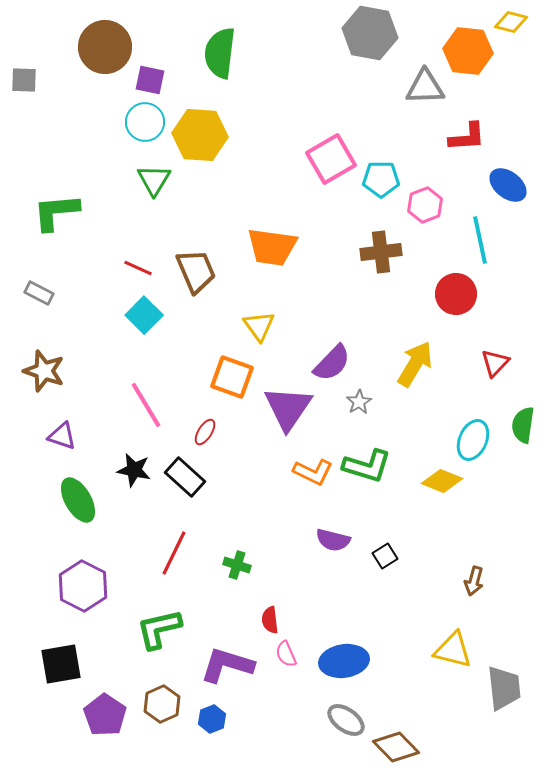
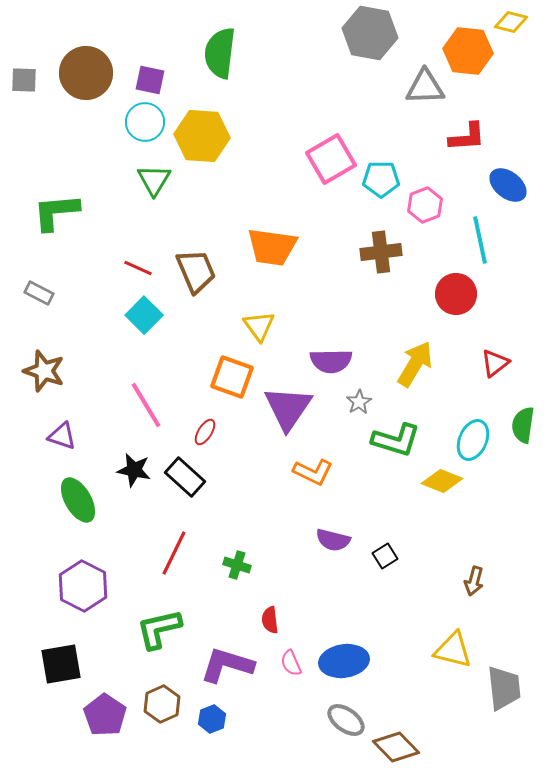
brown circle at (105, 47): moved 19 px left, 26 px down
yellow hexagon at (200, 135): moved 2 px right, 1 px down
purple semicircle at (332, 363): moved 1 px left, 2 px up; rotated 45 degrees clockwise
red triangle at (495, 363): rotated 8 degrees clockwise
green L-shape at (367, 466): moved 29 px right, 26 px up
pink semicircle at (286, 654): moved 5 px right, 9 px down
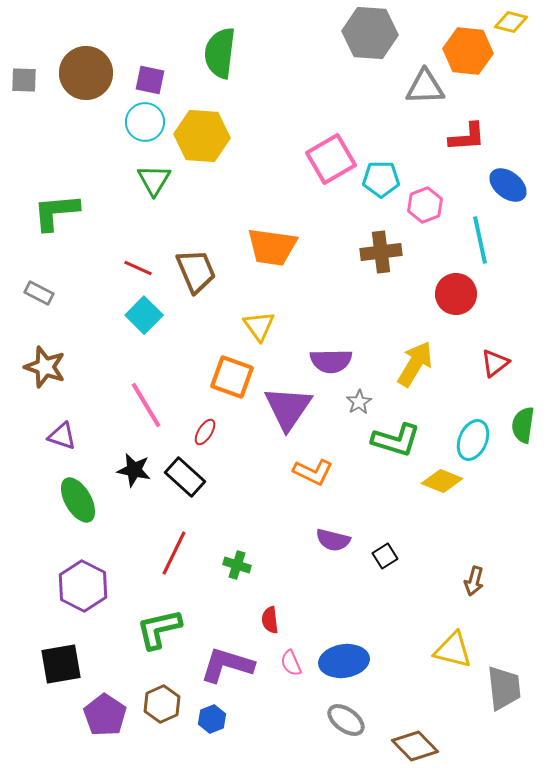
gray hexagon at (370, 33): rotated 6 degrees counterclockwise
brown star at (44, 371): moved 1 px right, 4 px up
brown diamond at (396, 747): moved 19 px right, 1 px up
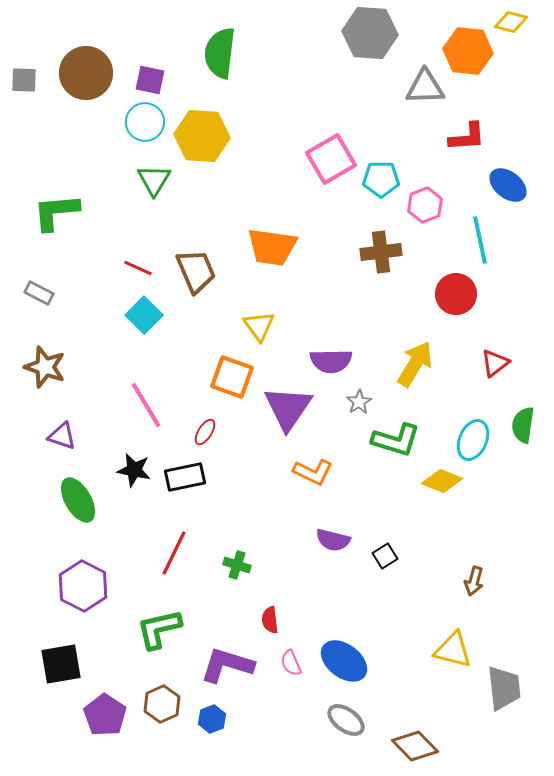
black rectangle at (185, 477): rotated 54 degrees counterclockwise
blue ellipse at (344, 661): rotated 45 degrees clockwise
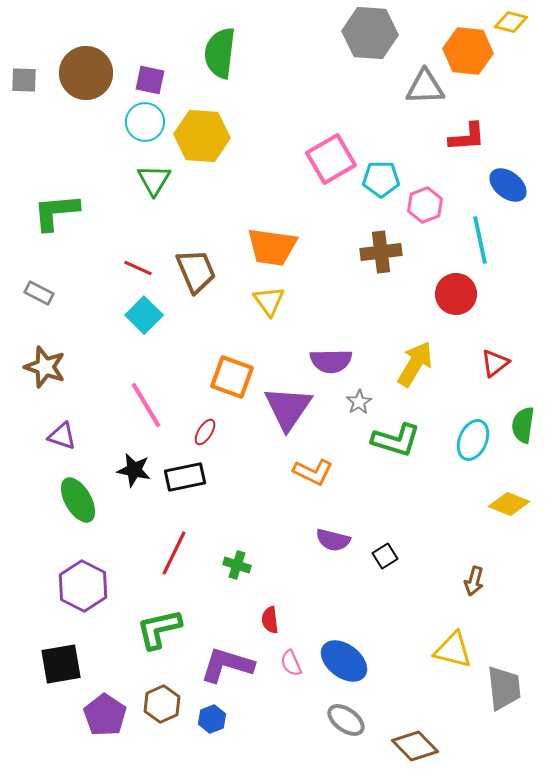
yellow triangle at (259, 326): moved 10 px right, 25 px up
yellow diamond at (442, 481): moved 67 px right, 23 px down
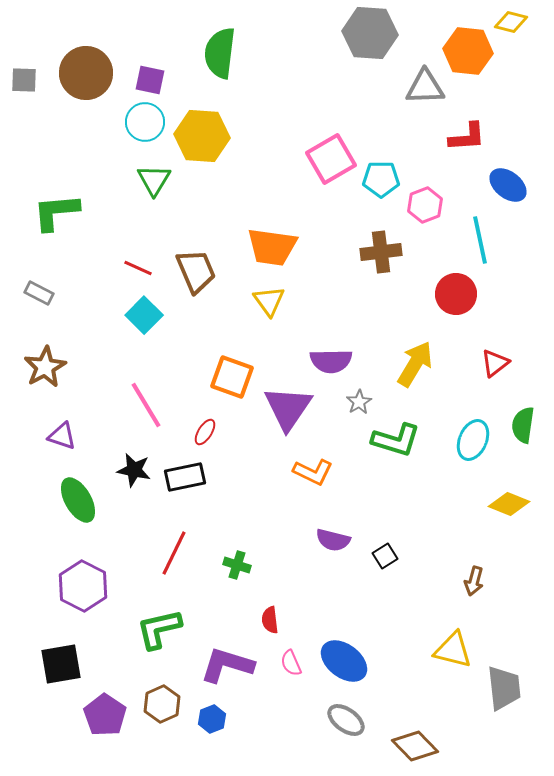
brown star at (45, 367): rotated 24 degrees clockwise
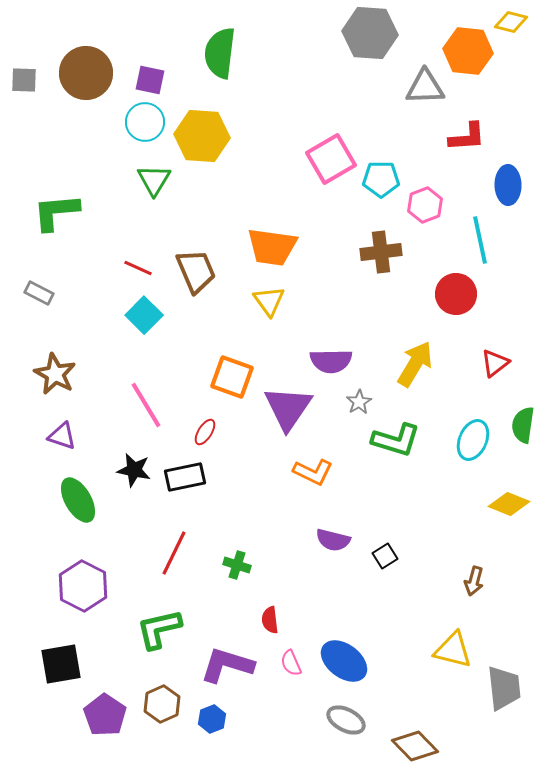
blue ellipse at (508, 185): rotated 51 degrees clockwise
brown star at (45, 367): moved 10 px right, 7 px down; rotated 15 degrees counterclockwise
gray ellipse at (346, 720): rotated 9 degrees counterclockwise
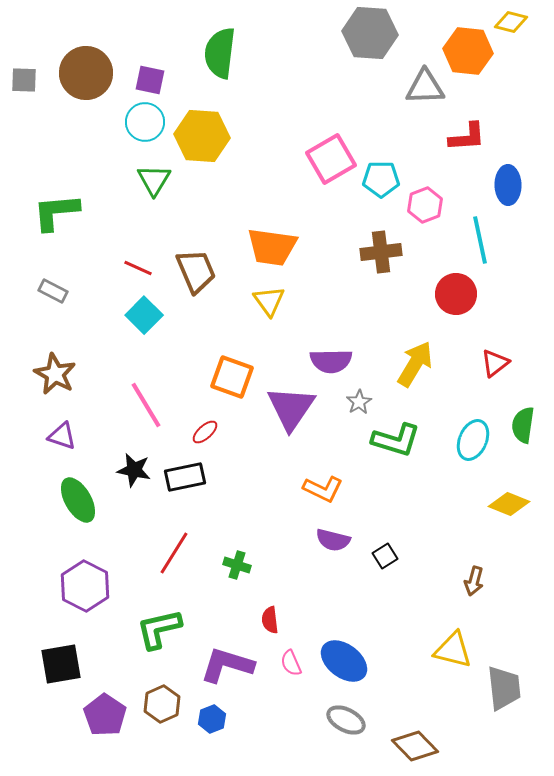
gray rectangle at (39, 293): moved 14 px right, 2 px up
purple triangle at (288, 408): moved 3 px right
red ellipse at (205, 432): rotated 16 degrees clockwise
orange L-shape at (313, 472): moved 10 px right, 17 px down
red line at (174, 553): rotated 6 degrees clockwise
purple hexagon at (83, 586): moved 2 px right
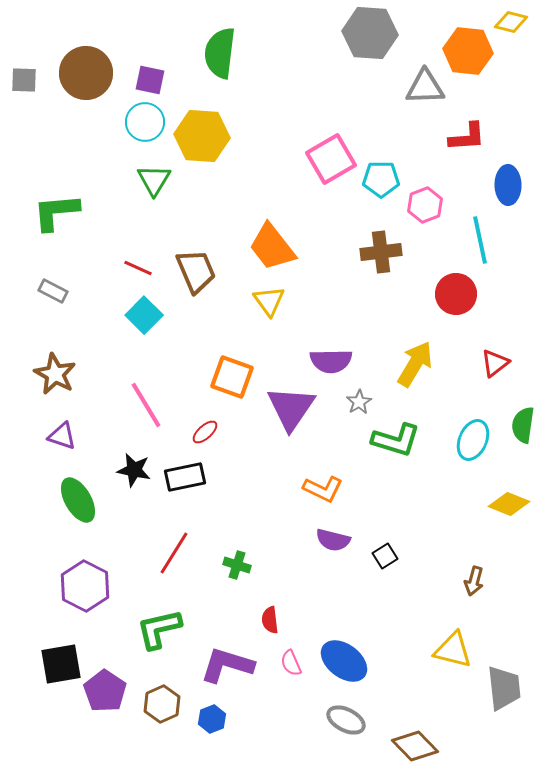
orange trapezoid at (272, 247): rotated 44 degrees clockwise
purple pentagon at (105, 715): moved 24 px up
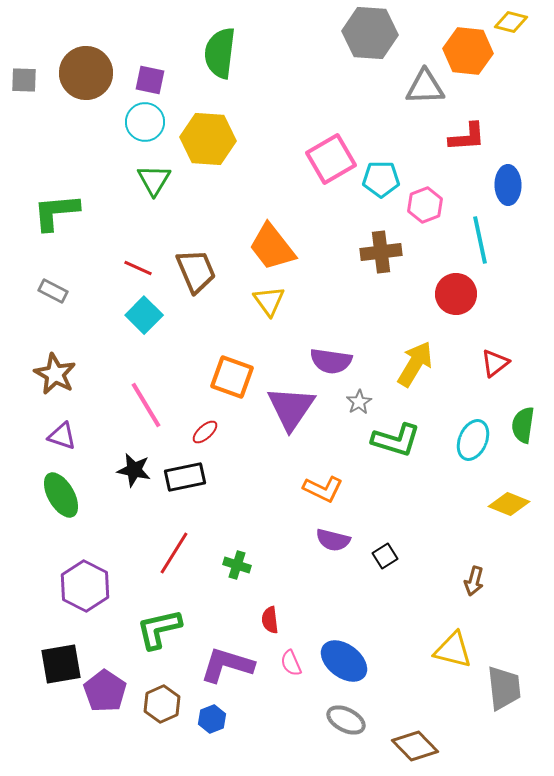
yellow hexagon at (202, 136): moved 6 px right, 3 px down
purple semicircle at (331, 361): rotated 9 degrees clockwise
green ellipse at (78, 500): moved 17 px left, 5 px up
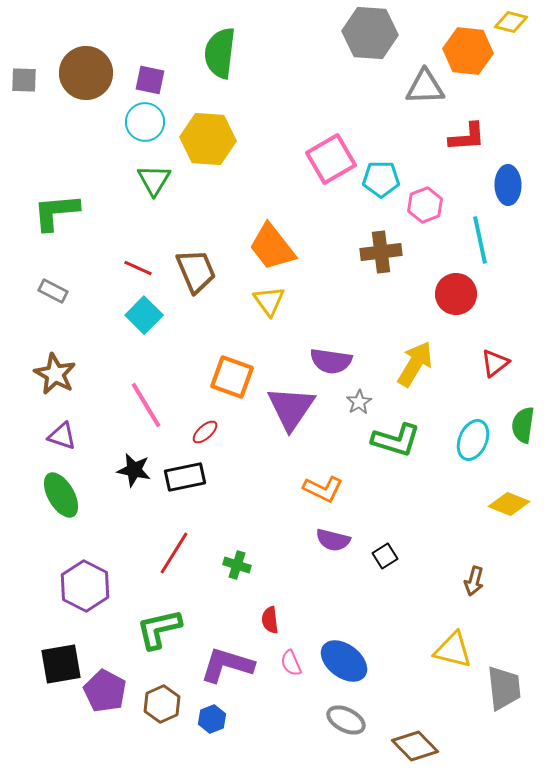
purple pentagon at (105, 691): rotated 6 degrees counterclockwise
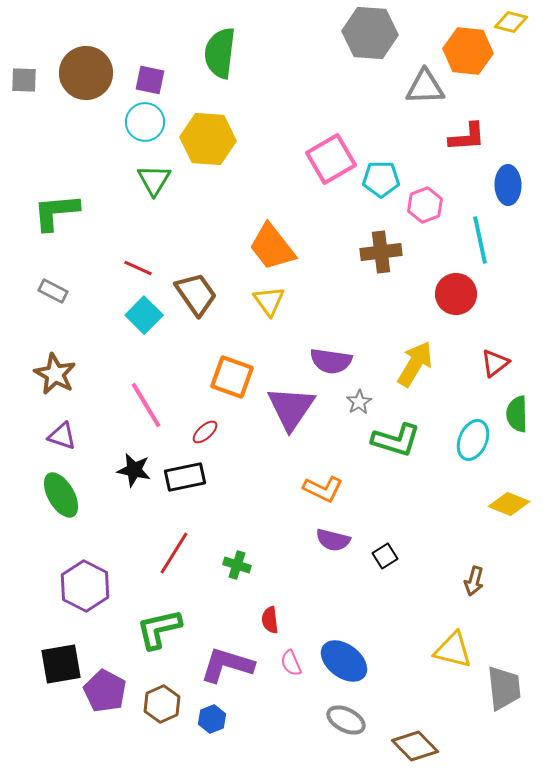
brown trapezoid at (196, 271): moved 23 px down; rotated 12 degrees counterclockwise
green semicircle at (523, 425): moved 6 px left, 11 px up; rotated 9 degrees counterclockwise
